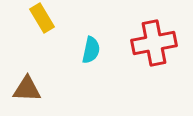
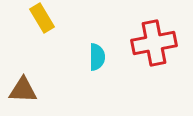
cyan semicircle: moved 6 px right, 7 px down; rotated 12 degrees counterclockwise
brown triangle: moved 4 px left, 1 px down
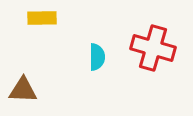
yellow rectangle: rotated 60 degrees counterclockwise
red cross: moved 1 px left, 5 px down; rotated 27 degrees clockwise
